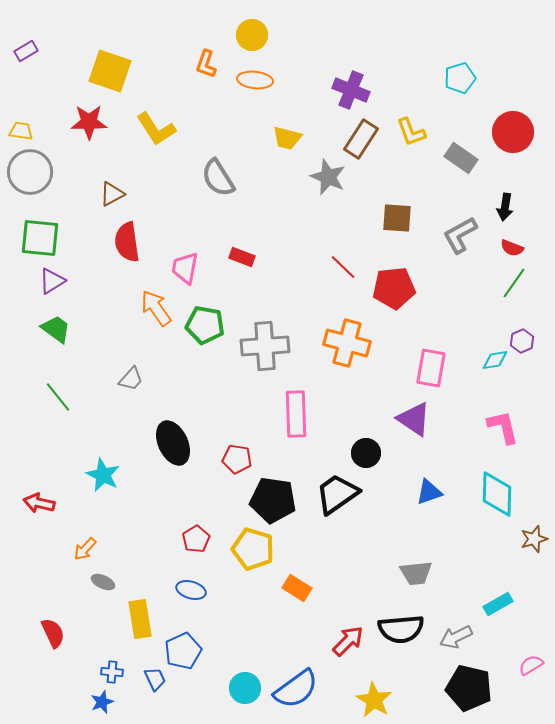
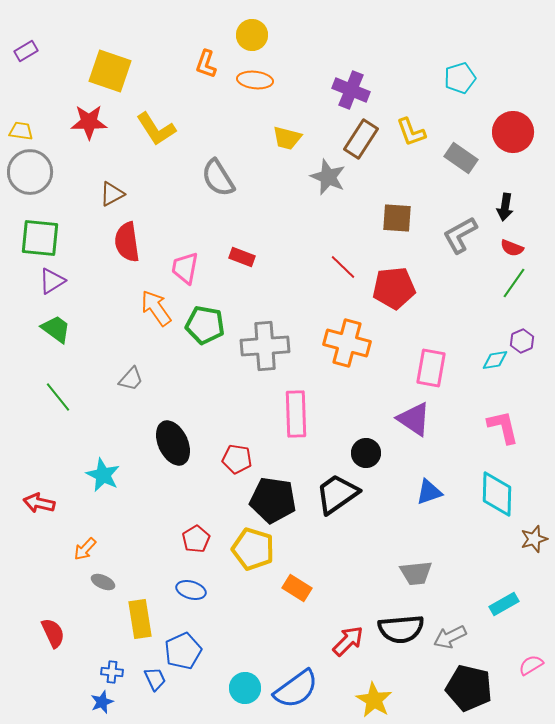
cyan rectangle at (498, 604): moved 6 px right
gray arrow at (456, 637): moved 6 px left
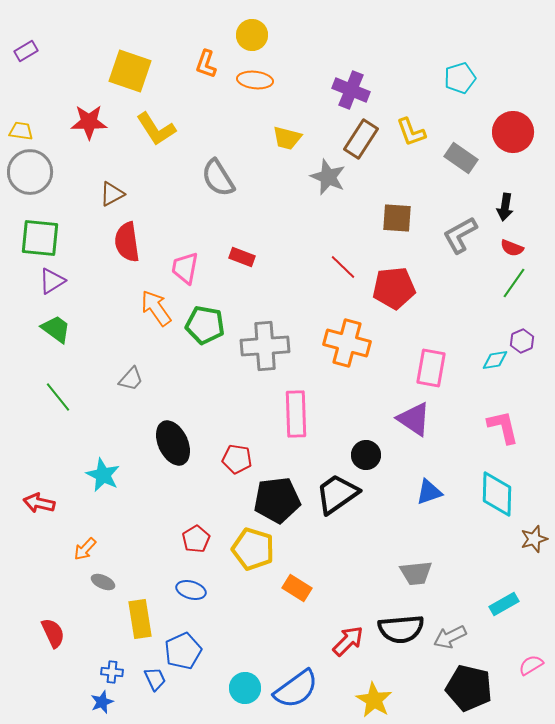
yellow square at (110, 71): moved 20 px right
black circle at (366, 453): moved 2 px down
black pentagon at (273, 500): moved 4 px right; rotated 15 degrees counterclockwise
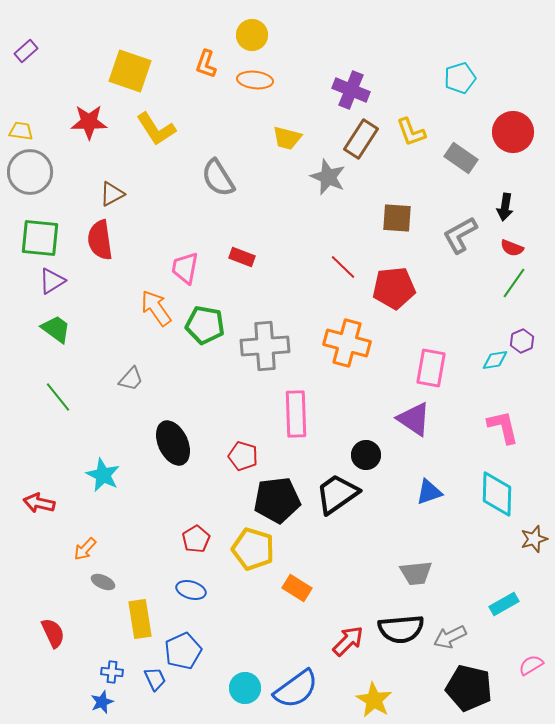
purple rectangle at (26, 51): rotated 10 degrees counterclockwise
red semicircle at (127, 242): moved 27 px left, 2 px up
red pentagon at (237, 459): moved 6 px right, 3 px up; rotated 8 degrees clockwise
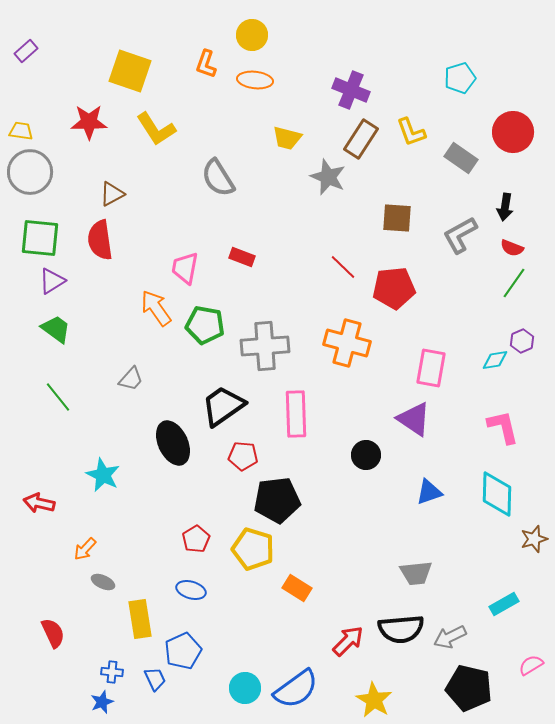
red pentagon at (243, 456): rotated 12 degrees counterclockwise
black trapezoid at (337, 494): moved 114 px left, 88 px up
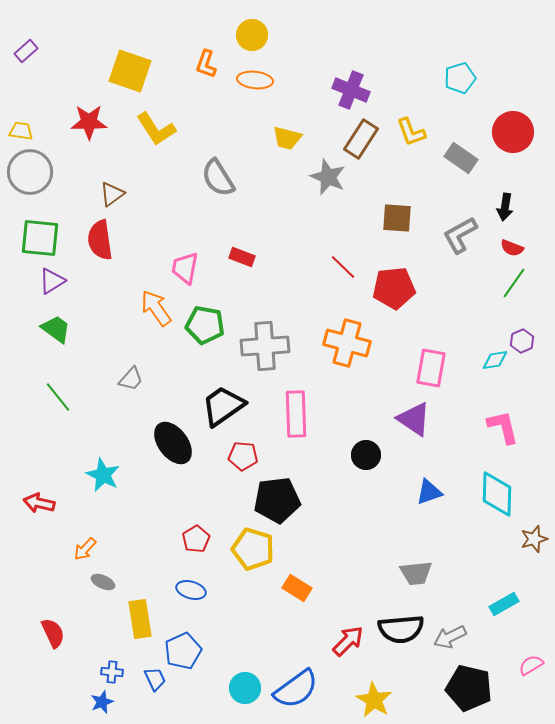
brown triangle at (112, 194): rotated 8 degrees counterclockwise
black ellipse at (173, 443): rotated 12 degrees counterclockwise
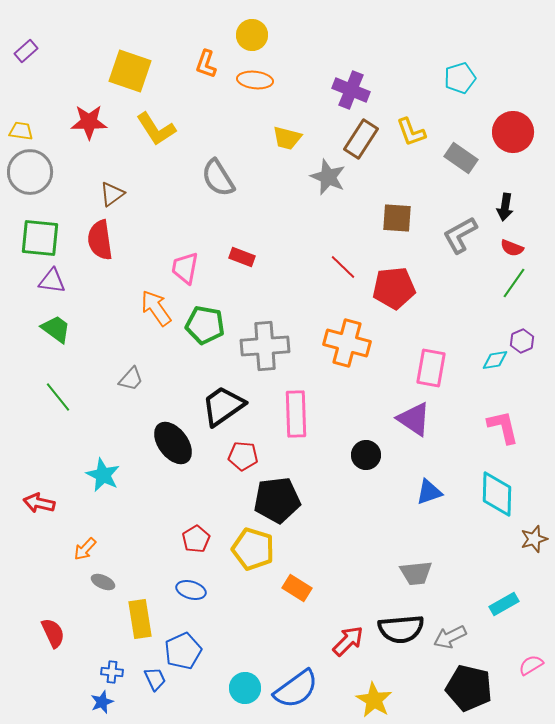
purple triangle at (52, 281): rotated 40 degrees clockwise
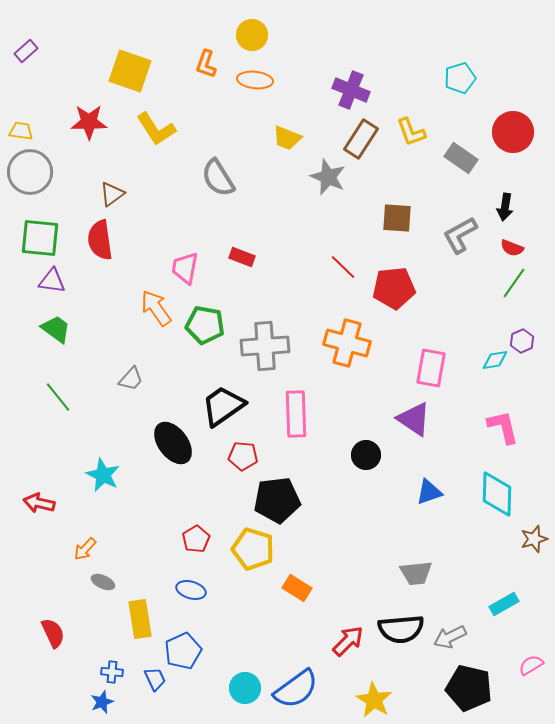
yellow trapezoid at (287, 138): rotated 8 degrees clockwise
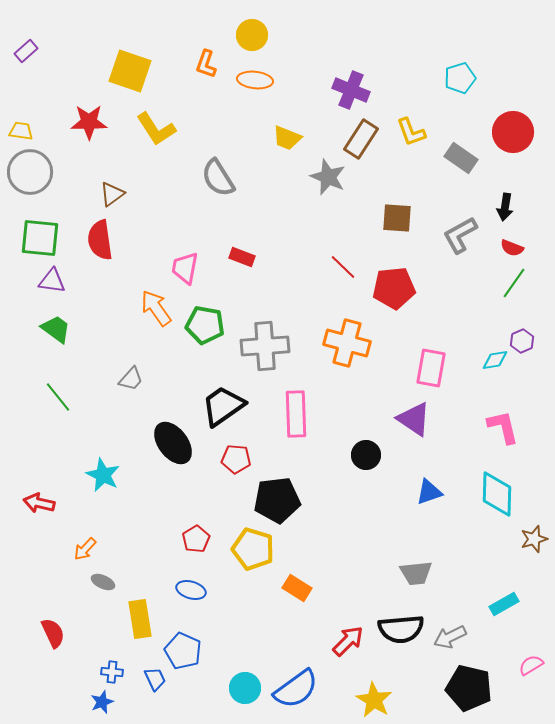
red pentagon at (243, 456): moved 7 px left, 3 px down
blue pentagon at (183, 651): rotated 24 degrees counterclockwise
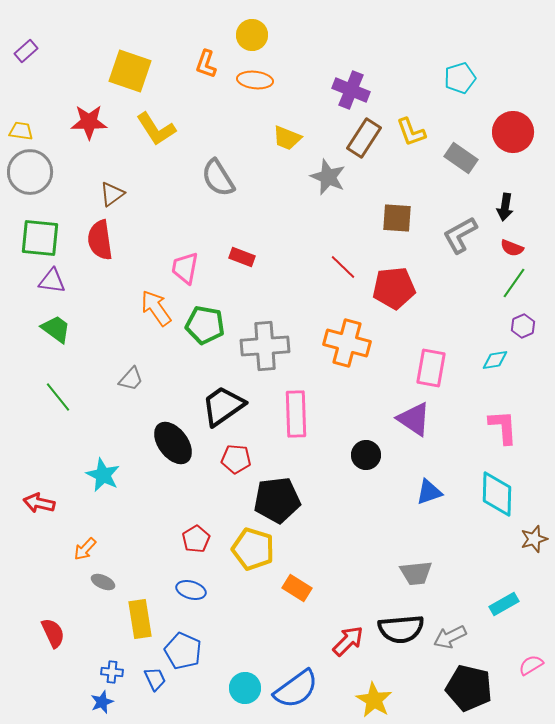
brown rectangle at (361, 139): moved 3 px right, 1 px up
purple hexagon at (522, 341): moved 1 px right, 15 px up
pink L-shape at (503, 427): rotated 9 degrees clockwise
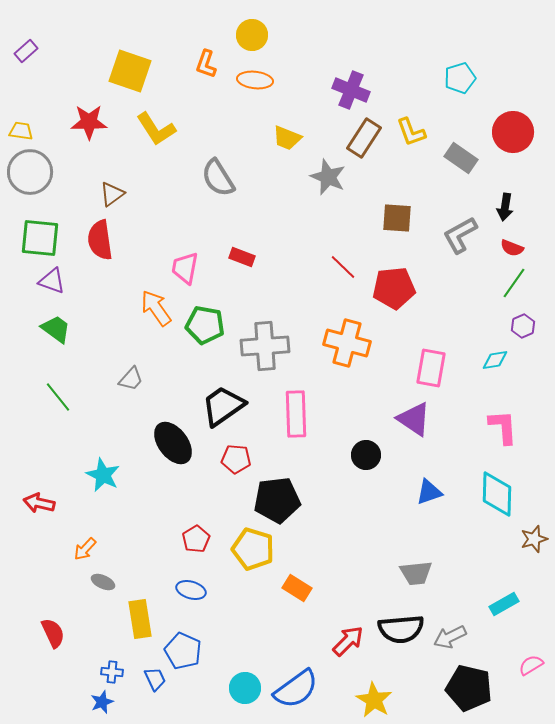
purple triangle at (52, 281): rotated 12 degrees clockwise
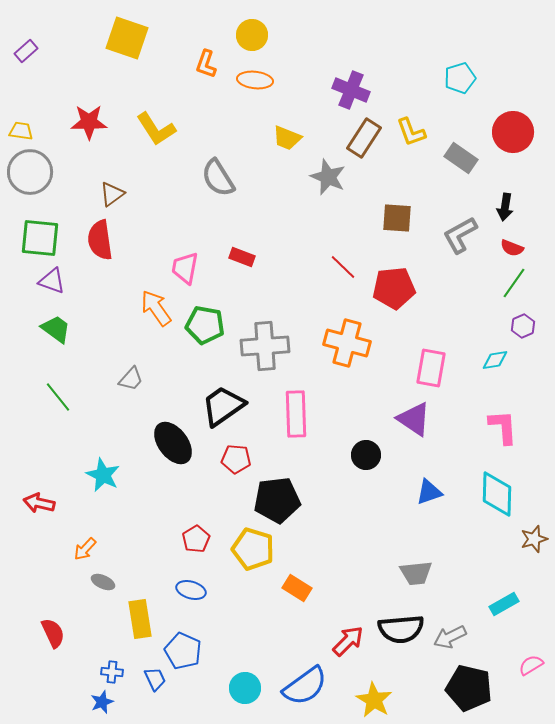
yellow square at (130, 71): moved 3 px left, 33 px up
blue semicircle at (296, 689): moved 9 px right, 3 px up
